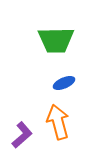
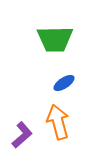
green trapezoid: moved 1 px left, 1 px up
blue ellipse: rotated 10 degrees counterclockwise
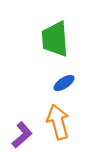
green trapezoid: rotated 87 degrees clockwise
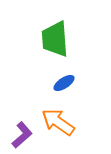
orange arrow: rotated 40 degrees counterclockwise
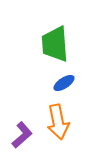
green trapezoid: moved 5 px down
orange arrow: rotated 136 degrees counterclockwise
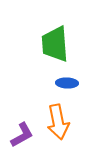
blue ellipse: moved 3 px right; rotated 35 degrees clockwise
purple L-shape: rotated 12 degrees clockwise
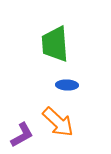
blue ellipse: moved 2 px down
orange arrow: rotated 36 degrees counterclockwise
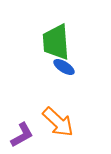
green trapezoid: moved 1 px right, 2 px up
blue ellipse: moved 3 px left, 18 px up; rotated 30 degrees clockwise
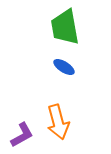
green trapezoid: moved 9 px right, 15 px up; rotated 6 degrees counterclockwise
orange arrow: rotated 32 degrees clockwise
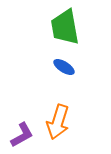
orange arrow: rotated 32 degrees clockwise
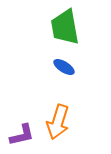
purple L-shape: rotated 16 degrees clockwise
